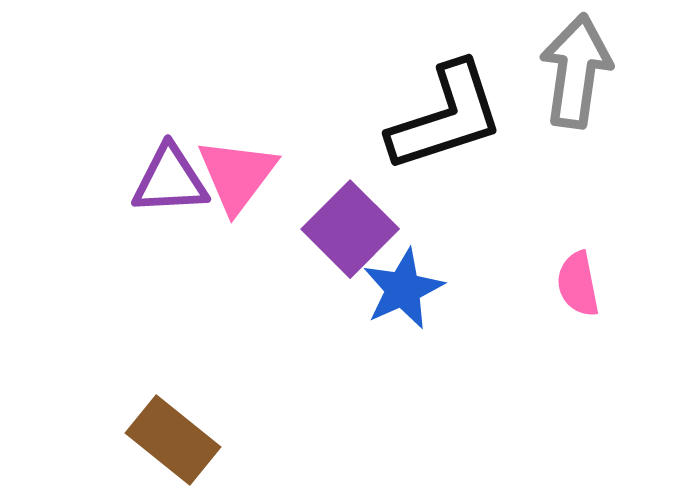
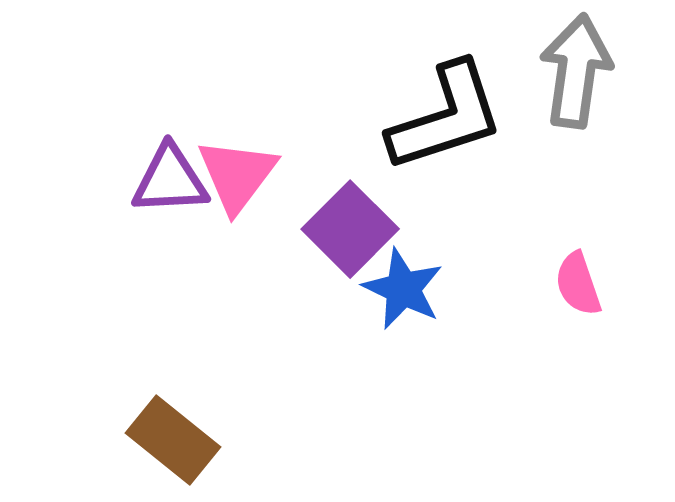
pink semicircle: rotated 8 degrees counterclockwise
blue star: rotated 22 degrees counterclockwise
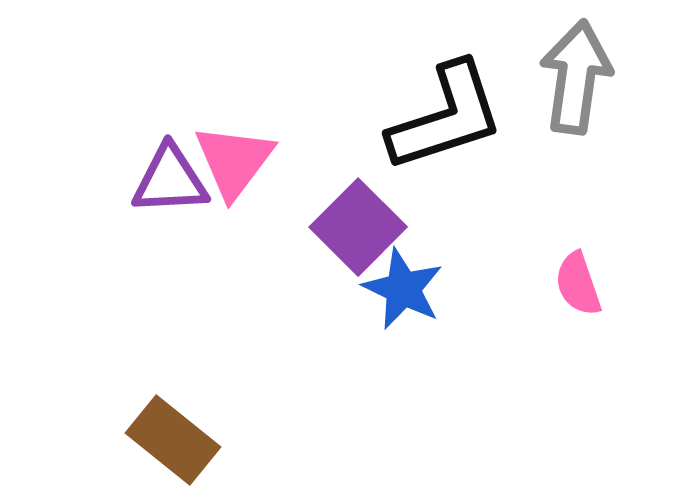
gray arrow: moved 6 px down
pink triangle: moved 3 px left, 14 px up
purple square: moved 8 px right, 2 px up
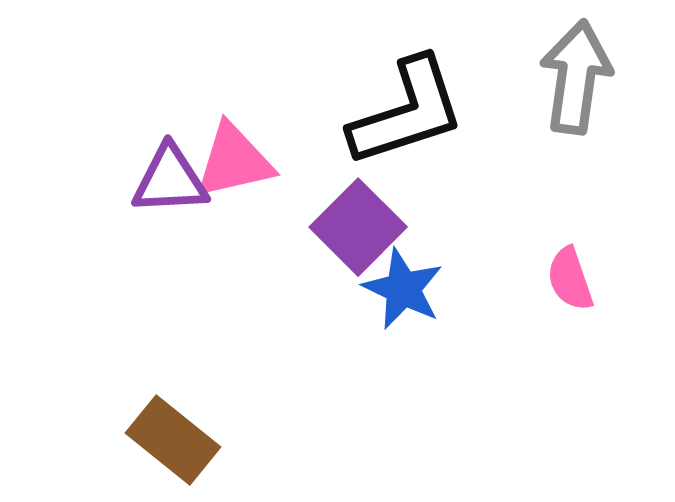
black L-shape: moved 39 px left, 5 px up
pink triangle: rotated 40 degrees clockwise
pink semicircle: moved 8 px left, 5 px up
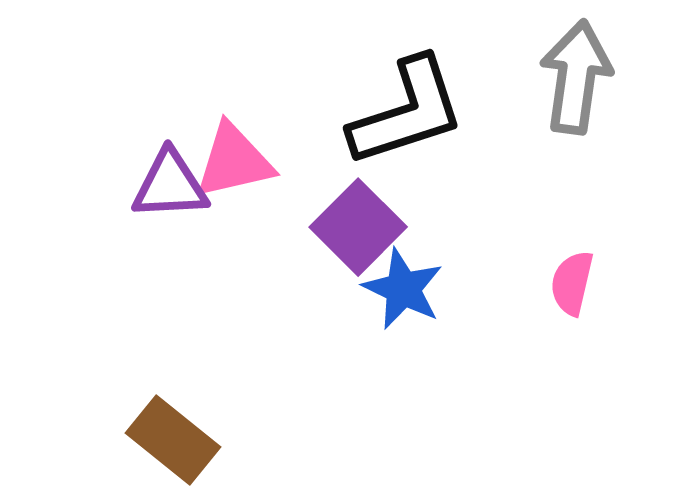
purple triangle: moved 5 px down
pink semicircle: moved 2 px right, 4 px down; rotated 32 degrees clockwise
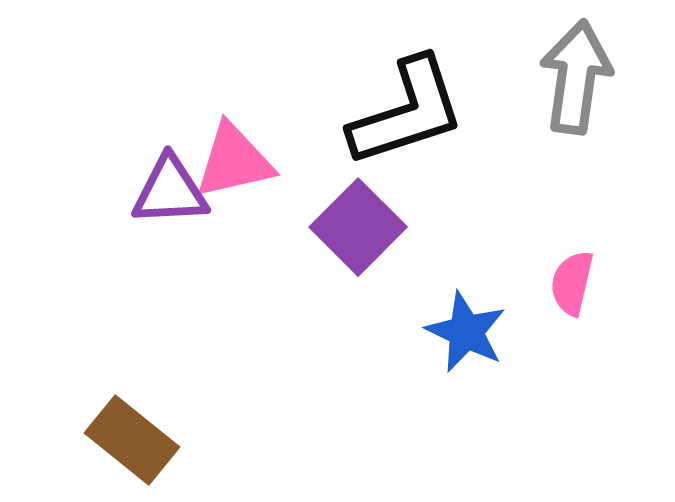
purple triangle: moved 6 px down
blue star: moved 63 px right, 43 px down
brown rectangle: moved 41 px left
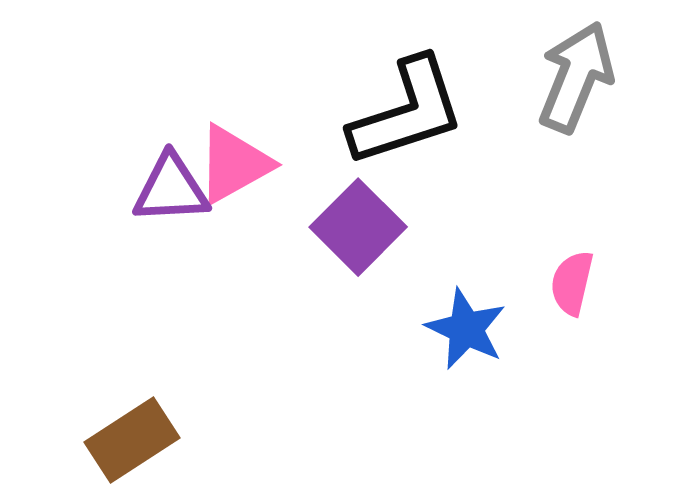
gray arrow: rotated 14 degrees clockwise
pink triangle: moved 3 px down; rotated 16 degrees counterclockwise
purple triangle: moved 1 px right, 2 px up
blue star: moved 3 px up
brown rectangle: rotated 72 degrees counterclockwise
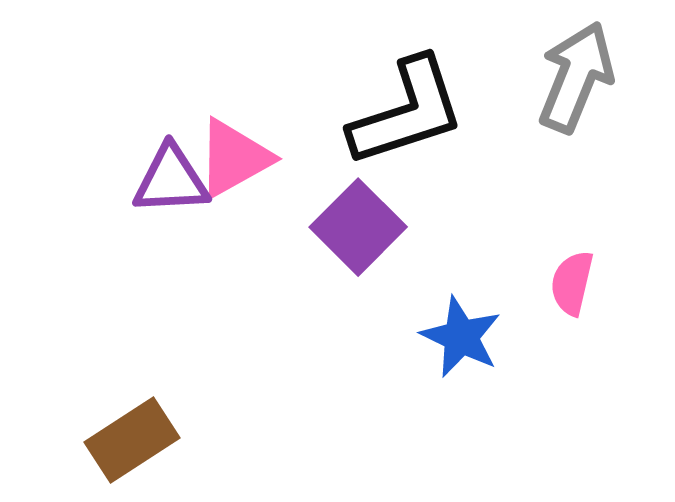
pink triangle: moved 6 px up
purple triangle: moved 9 px up
blue star: moved 5 px left, 8 px down
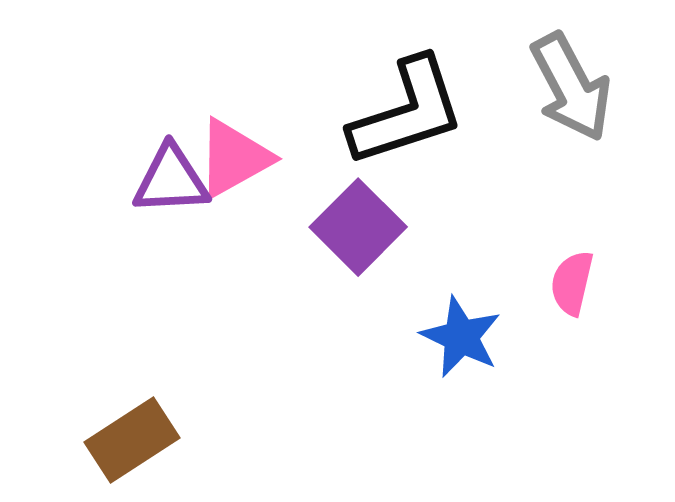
gray arrow: moved 5 px left, 10 px down; rotated 130 degrees clockwise
